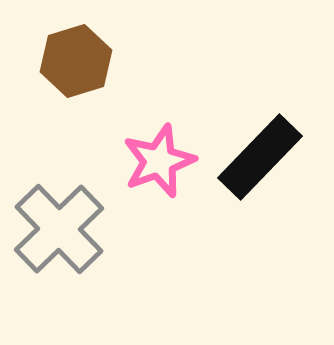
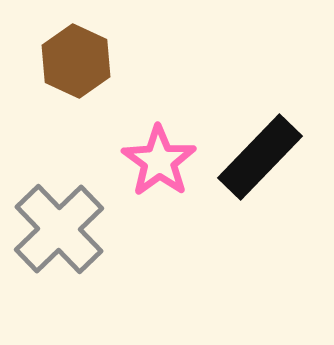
brown hexagon: rotated 18 degrees counterclockwise
pink star: rotated 16 degrees counterclockwise
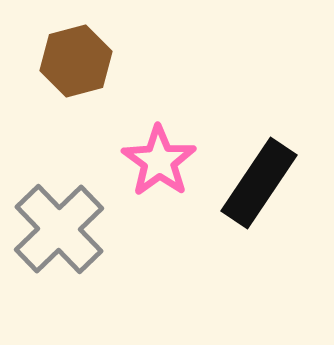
brown hexagon: rotated 20 degrees clockwise
black rectangle: moved 1 px left, 26 px down; rotated 10 degrees counterclockwise
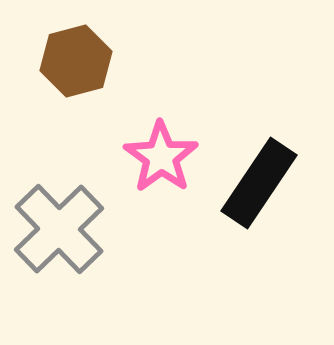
pink star: moved 2 px right, 4 px up
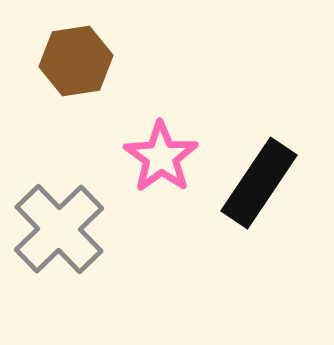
brown hexagon: rotated 6 degrees clockwise
